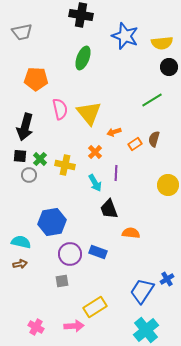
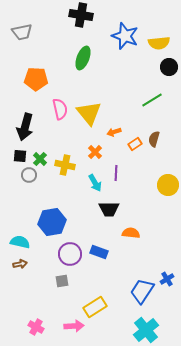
yellow semicircle: moved 3 px left
black trapezoid: rotated 70 degrees counterclockwise
cyan semicircle: moved 1 px left
blue rectangle: moved 1 px right
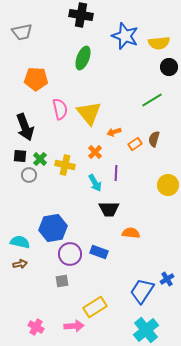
black arrow: rotated 36 degrees counterclockwise
blue hexagon: moved 1 px right, 6 px down
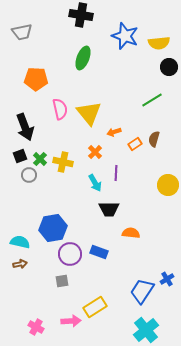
black square: rotated 24 degrees counterclockwise
yellow cross: moved 2 px left, 3 px up
pink arrow: moved 3 px left, 5 px up
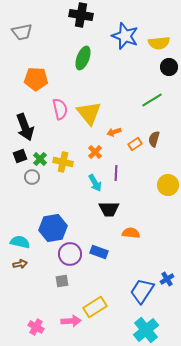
gray circle: moved 3 px right, 2 px down
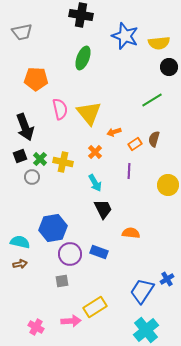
purple line: moved 13 px right, 2 px up
black trapezoid: moved 6 px left; rotated 115 degrees counterclockwise
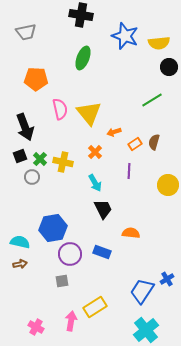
gray trapezoid: moved 4 px right
brown semicircle: moved 3 px down
blue rectangle: moved 3 px right
pink arrow: rotated 78 degrees counterclockwise
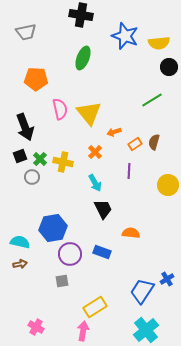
pink arrow: moved 12 px right, 10 px down
